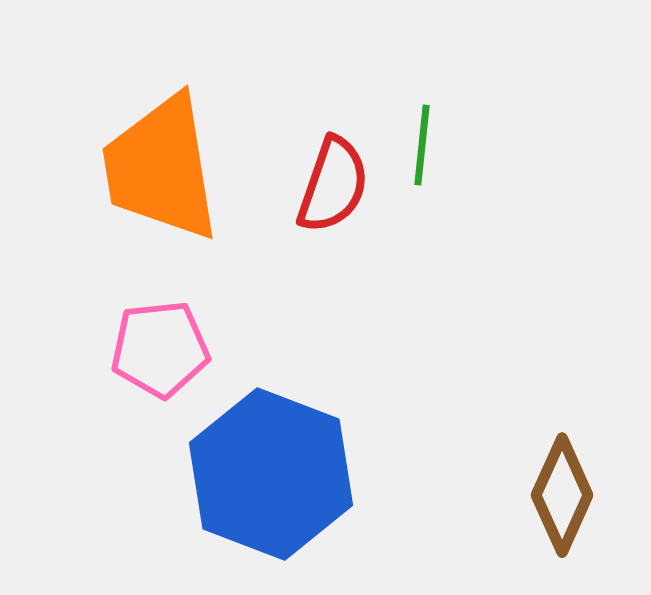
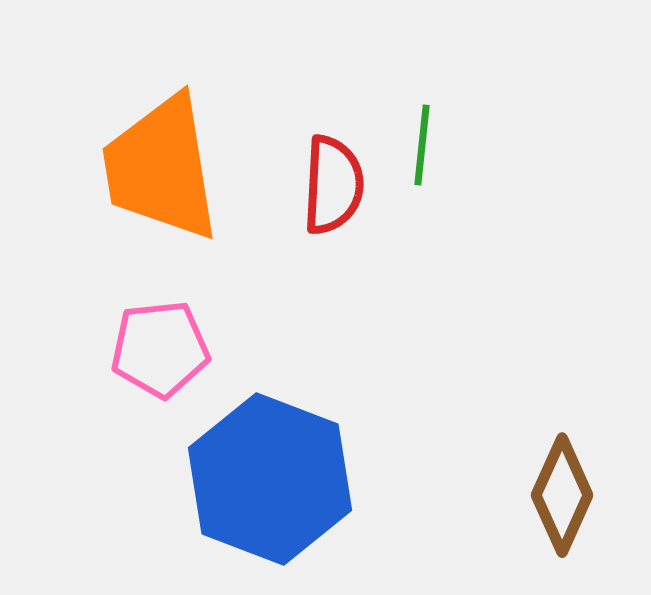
red semicircle: rotated 16 degrees counterclockwise
blue hexagon: moved 1 px left, 5 px down
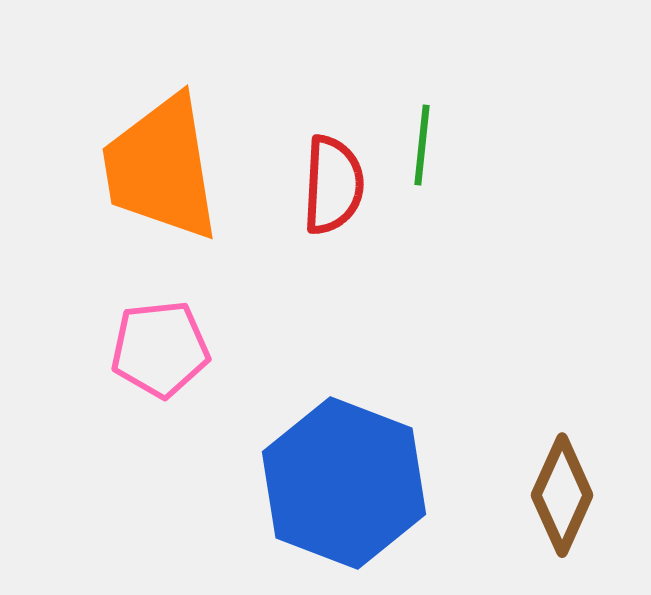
blue hexagon: moved 74 px right, 4 px down
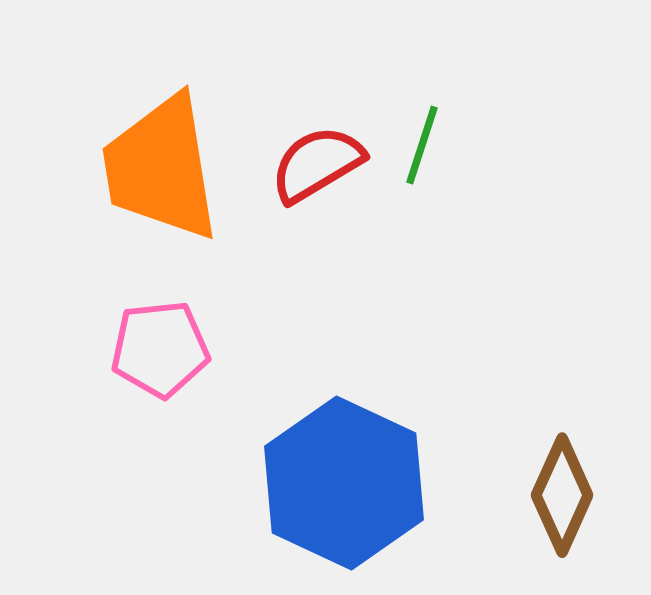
green line: rotated 12 degrees clockwise
red semicircle: moved 16 px left, 21 px up; rotated 124 degrees counterclockwise
blue hexagon: rotated 4 degrees clockwise
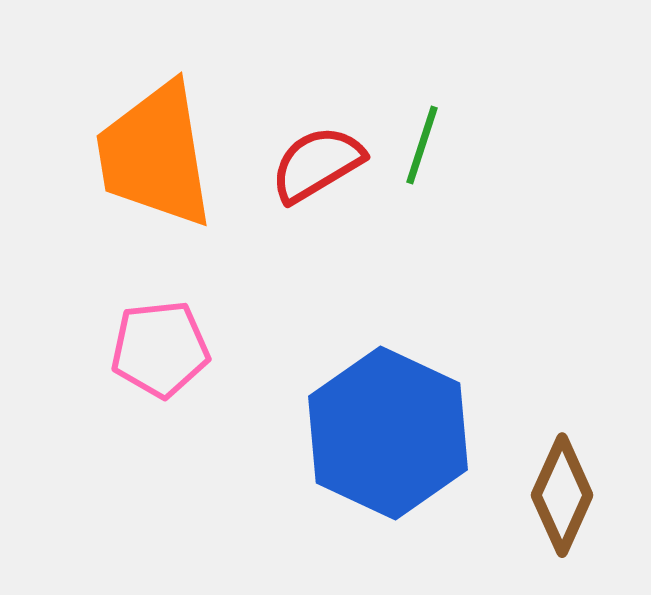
orange trapezoid: moved 6 px left, 13 px up
blue hexagon: moved 44 px right, 50 px up
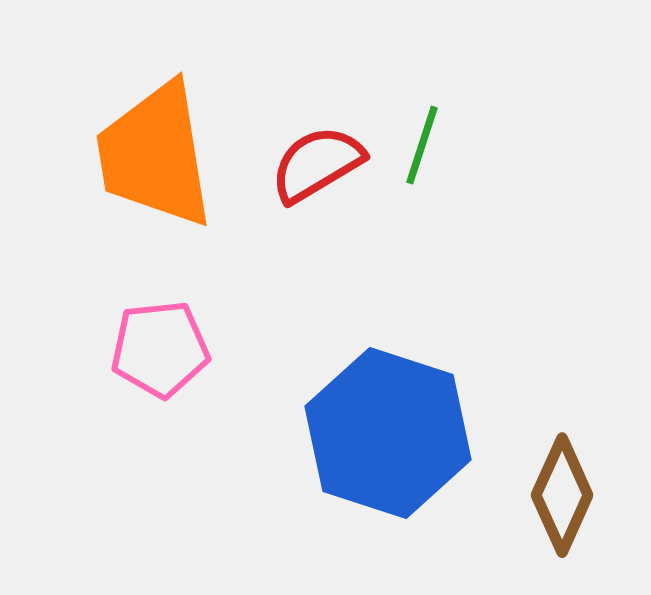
blue hexagon: rotated 7 degrees counterclockwise
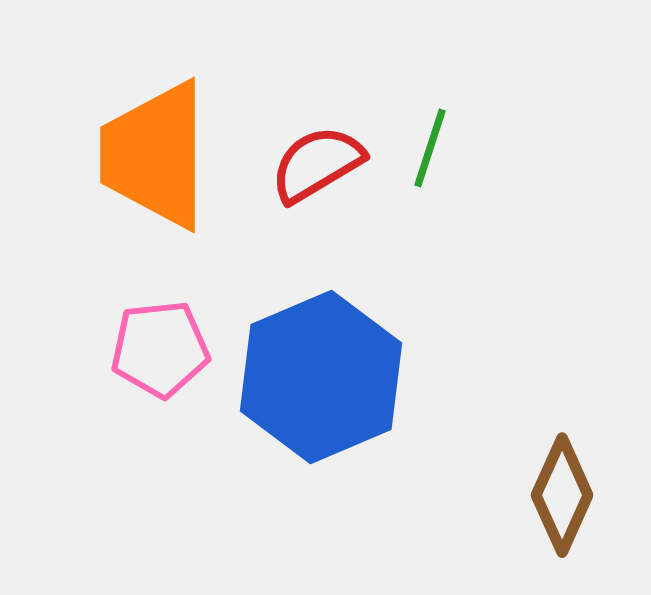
green line: moved 8 px right, 3 px down
orange trapezoid: rotated 9 degrees clockwise
blue hexagon: moved 67 px left, 56 px up; rotated 19 degrees clockwise
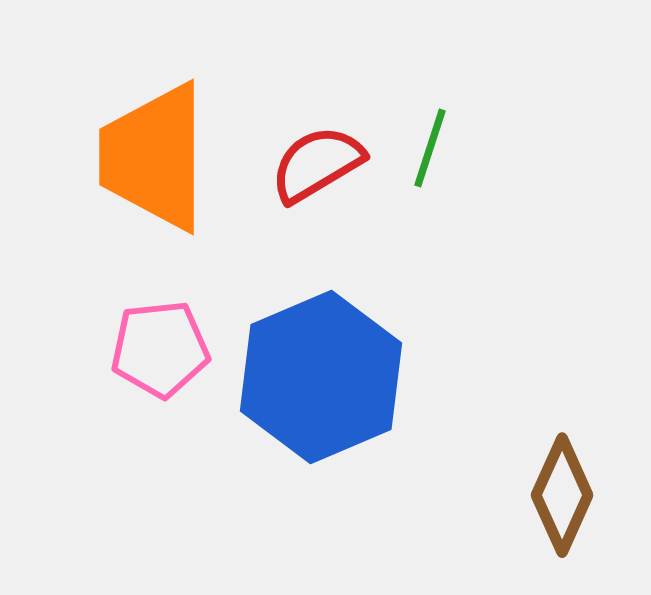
orange trapezoid: moved 1 px left, 2 px down
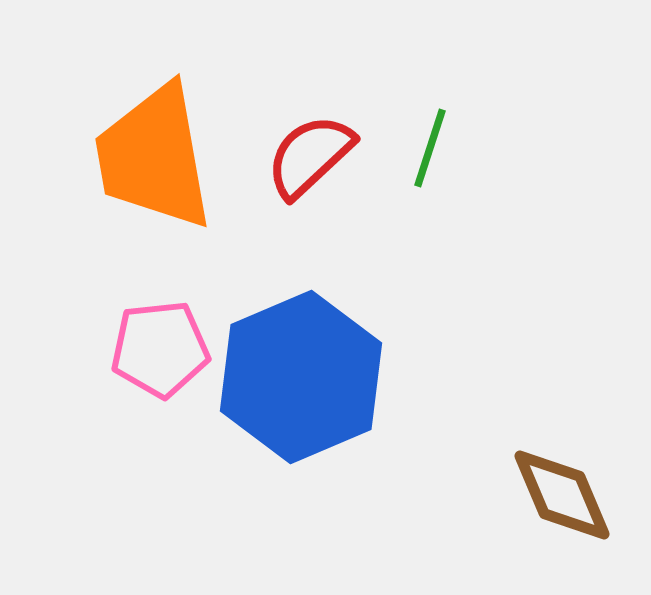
orange trapezoid: rotated 10 degrees counterclockwise
red semicircle: moved 7 px left, 8 px up; rotated 12 degrees counterclockwise
blue hexagon: moved 20 px left
brown diamond: rotated 47 degrees counterclockwise
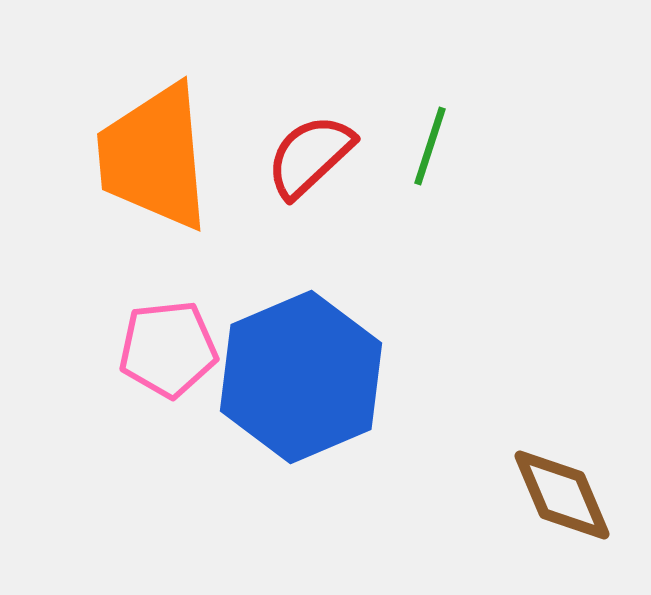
green line: moved 2 px up
orange trapezoid: rotated 5 degrees clockwise
pink pentagon: moved 8 px right
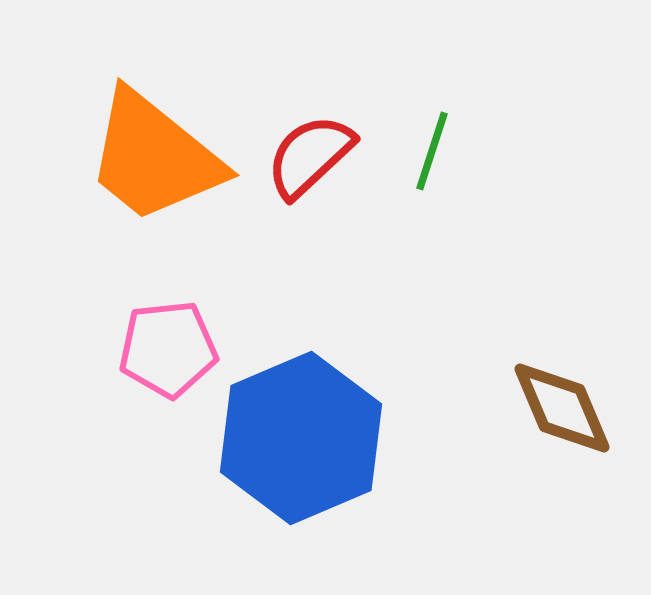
green line: moved 2 px right, 5 px down
orange trapezoid: rotated 46 degrees counterclockwise
blue hexagon: moved 61 px down
brown diamond: moved 87 px up
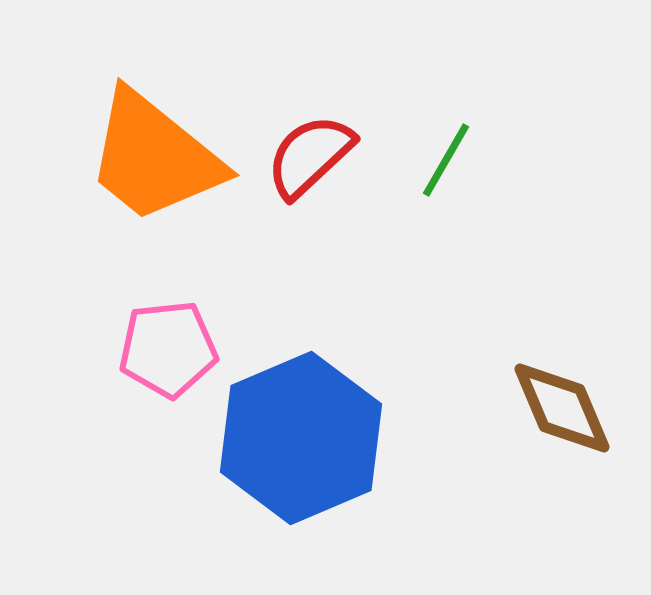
green line: moved 14 px right, 9 px down; rotated 12 degrees clockwise
